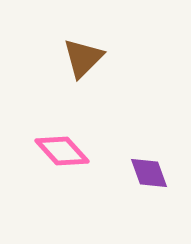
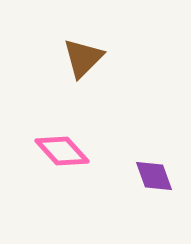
purple diamond: moved 5 px right, 3 px down
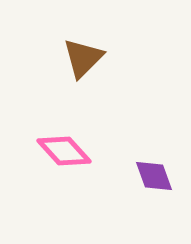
pink diamond: moved 2 px right
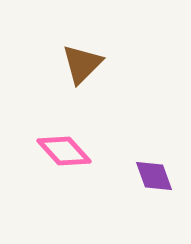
brown triangle: moved 1 px left, 6 px down
